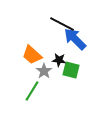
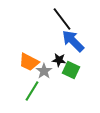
black line: moved 5 px up; rotated 25 degrees clockwise
blue arrow: moved 2 px left, 2 px down
orange trapezoid: moved 3 px left, 7 px down; rotated 15 degrees counterclockwise
green square: rotated 12 degrees clockwise
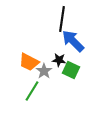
black line: rotated 45 degrees clockwise
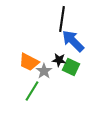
green square: moved 3 px up
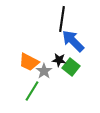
green square: rotated 12 degrees clockwise
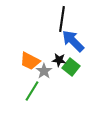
orange trapezoid: moved 1 px right, 1 px up
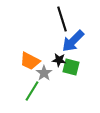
black line: rotated 25 degrees counterclockwise
blue arrow: rotated 90 degrees counterclockwise
green square: rotated 24 degrees counterclockwise
gray star: moved 2 px down
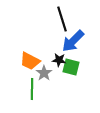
green line: moved 2 px up; rotated 30 degrees counterclockwise
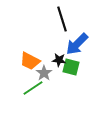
blue arrow: moved 4 px right, 3 px down
green line: moved 1 px right, 1 px up; rotated 55 degrees clockwise
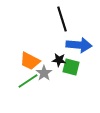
blue arrow: moved 2 px right, 1 px down; rotated 130 degrees counterclockwise
green line: moved 5 px left, 7 px up
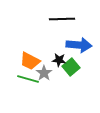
black line: rotated 75 degrees counterclockwise
green square: rotated 36 degrees clockwise
green line: moved 2 px up; rotated 50 degrees clockwise
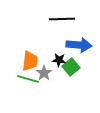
orange trapezoid: rotated 110 degrees counterclockwise
